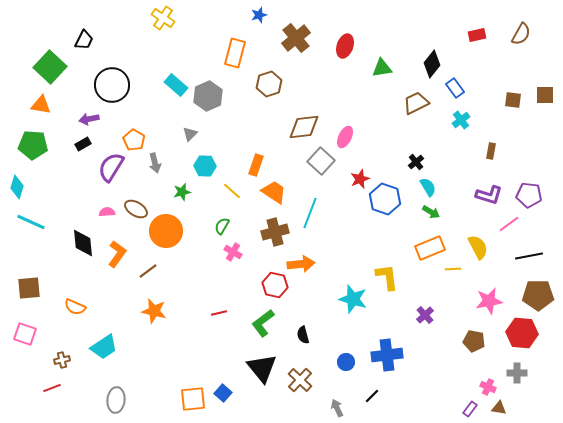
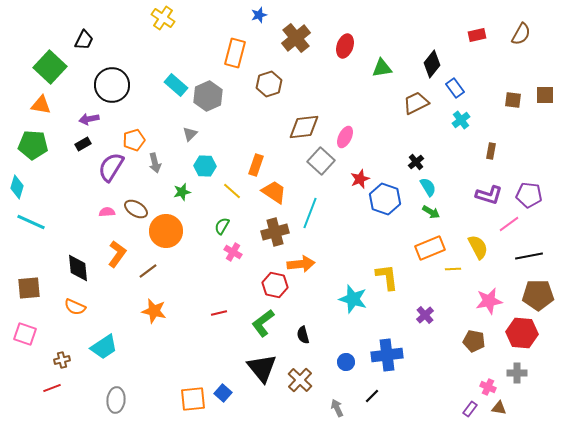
orange pentagon at (134, 140): rotated 25 degrees clockwise
black diamond at (83, 243): moved 5 px left, 25 px down
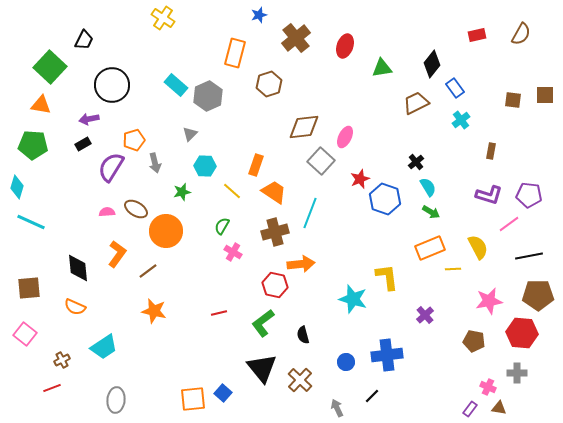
pink square at (25, 334): rotated 20 degrees clockwise
brown cross at (62, 360): rotated 14 degrees counterclockwise
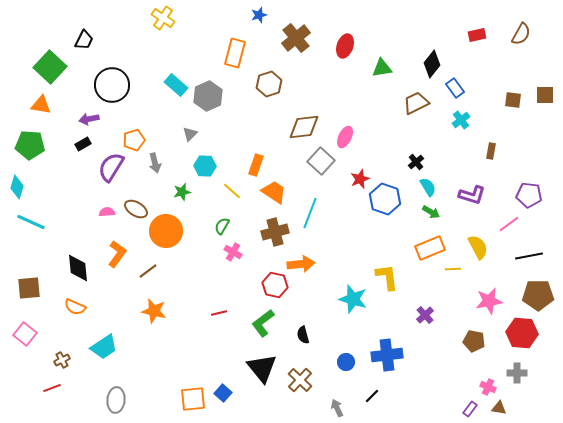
green pentagon at (33, 145): moved 3 px left
purple L-shape at (489, 195): moved 17 px left
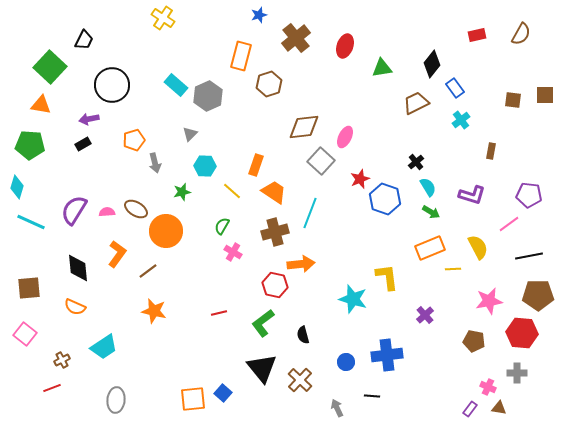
orange rectangle at (235, 53): moved 6 px right, 3 px down
purple semicircle at (111, 167): moved 37 px left, 43 px down
black line at (372, 396): rotated 49 degrees clockwise
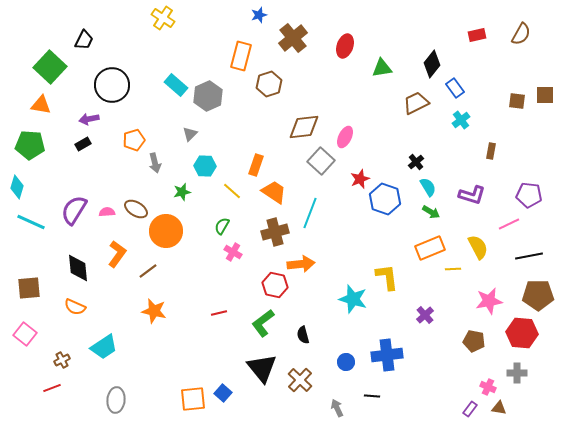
brown cross at (296, 38): moved 3 px left
brown square at (513, 100): moved 4 px right, 1 px down
pink line at (509, 224): rotated 10 degrees clockwise
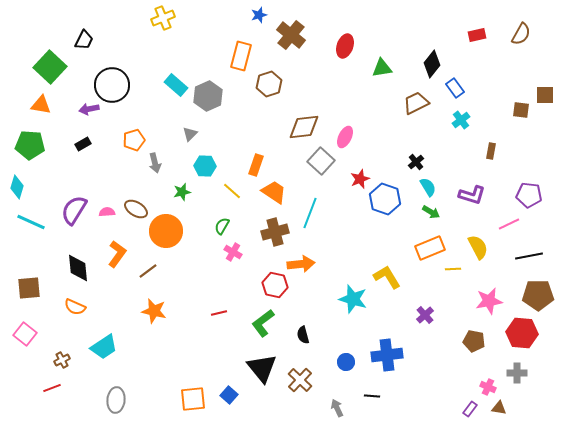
yellow cross at (163, 18): rotated 35 degrees clockwise
brown cross at (293, 38): moved 2 px left, 3 px up; rotated 12 degrees counterclockwise
brown square at (517, 101): moved 4 px right, 9 px down
purple arrow at (89, 119): moved 10 px up
yellow L-shape at (387, 277): rotated 24 degrees counterclockwise
blue square at (223, 393): moved 6 px right, 2 px down
